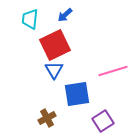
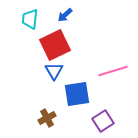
blue triangle: moved 1 px down
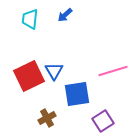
red square: moved 26 px left, 31 px down
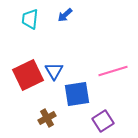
red square: moved 1 px left, 1 px up
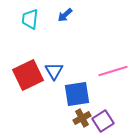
brown cross: moved 35 px right
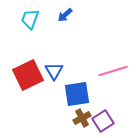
cyan trapezoid: rotated 15 degrees clockwise
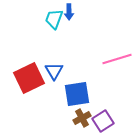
blue arrow: moved 4 px right, 3 px up; rotated 49 degrees counterclockwise
cyan trapezoid: moved 24 px right
pink line: moved 4 px right, 12 px up
red square: moved 1 px right, 3 px down
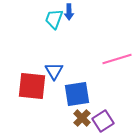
red square: moved 3 px right, 8 px down; rotated 32 degrees clockwise
brown cross: rotated 18 degrees counterclockwise
